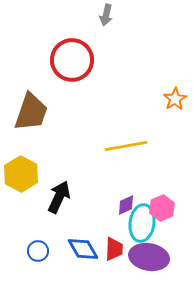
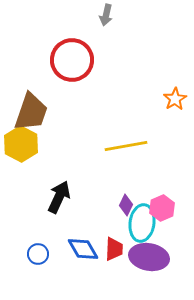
yellow hexagon: moved 30 px up
purple diamond: rotated 40 degrees counterclockwise
blue circle: moved 3 px down
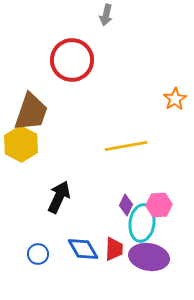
pink hexagon: moved 3 px left, 3 px up; rotated 20 degrees clockwise
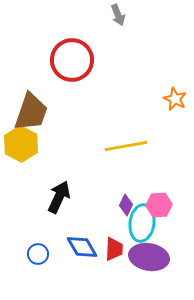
gray arrow: moved 12 px right; rotated 35 degrees counterclockwise
orange star: rotated 15 degrees counterclockwise
blue diamond: moved 1 px left, 2 px up
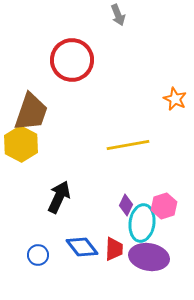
yellow line: moved 2 px right, 1 px up
pink hexagon: moved 5 px right, 1 px down; rotated 15 degrees counterclockwise
blue diamond: rotated 8 degrees counterclockwise
blue circle: moved 1 px down
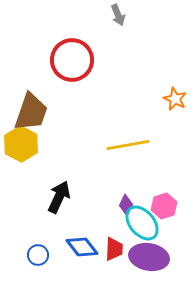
cyan ellipse: rotated 48 degrees counterclockwise
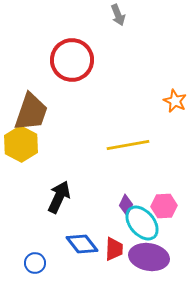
orange star: moved 2 px down
pink hexagon: rotated 15 degrees clockwise
blue diamond: moved 3 px up
blue circle: moved 3 px left, 8 px down
